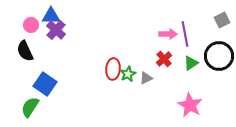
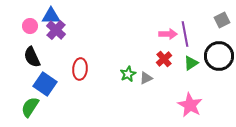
pink circle: moved 1 px left, 1 px down
black semicircle: moved 7 px right, 6 px down
red ellipse: moved 33 px left
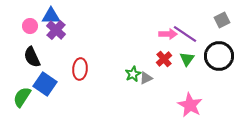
purple line: rotated 45 degrees counterclockwise
green triangle: moved 4 px left, 4 px up; rotated 21 degrees counterclockwise
green star: moved 5 px right
green semicircle: moved 8 px left, 10 px up
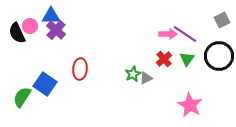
black semicircle: moved 15 px left, 24 px up
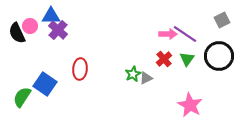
purple cross: moved 2 px right
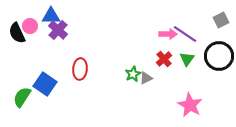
gray square: moved 1 px left
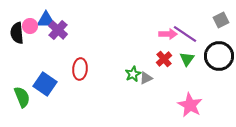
blue triangle: moved 5 px left, 4 px down
black semicircle: rotated 20 degrees clockwise
green semicircle: rotated 125 degrees clockwise
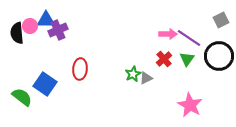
purple cross: rotated 24 degrees clockwise
purple line: moved 4 px right, 4 px down
green semicircle: rotated 30 degrees counterclockwise
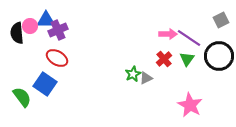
red ellipse: moved 23 px left, 11 px up; rotated 65 degrees counterclockwise
green semicircle: rotated 15 degrees clockwise
